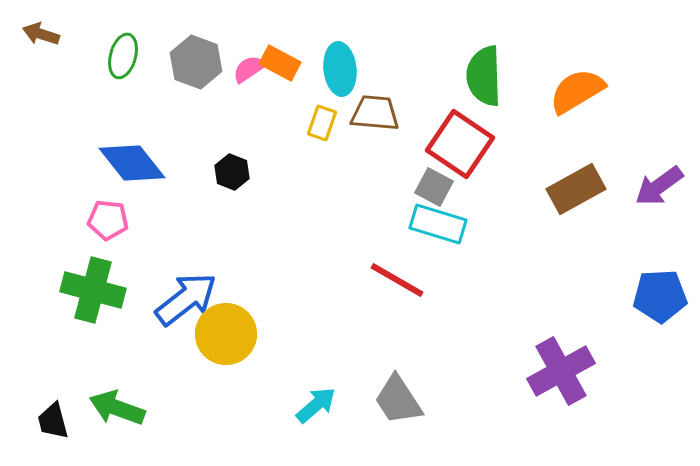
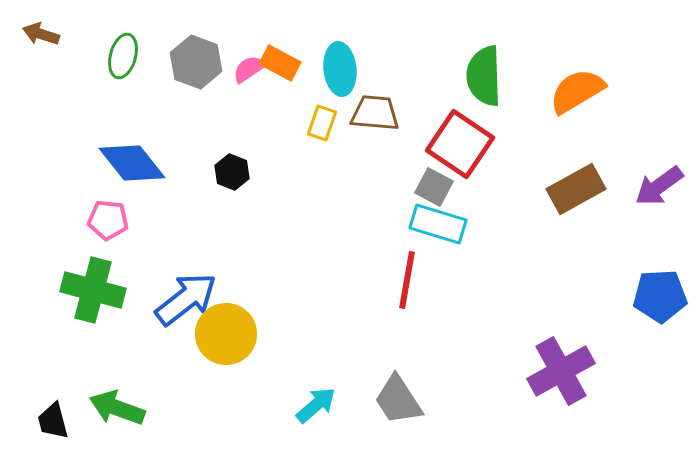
red line: moved 10 px right; rotated 70 degrees clockwise
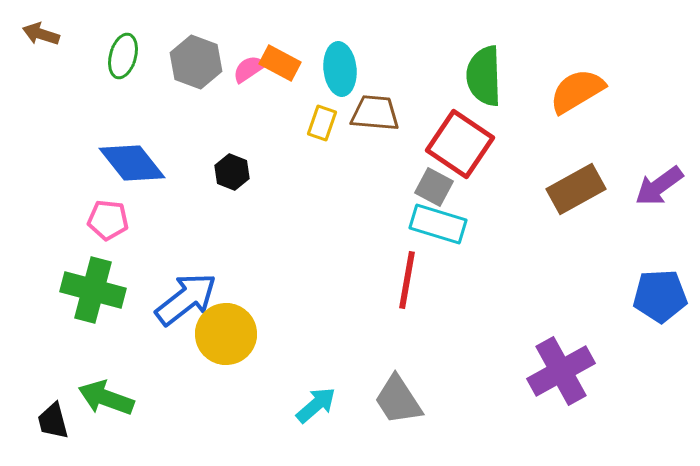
green arrow: moved 11 px left, 10 px up
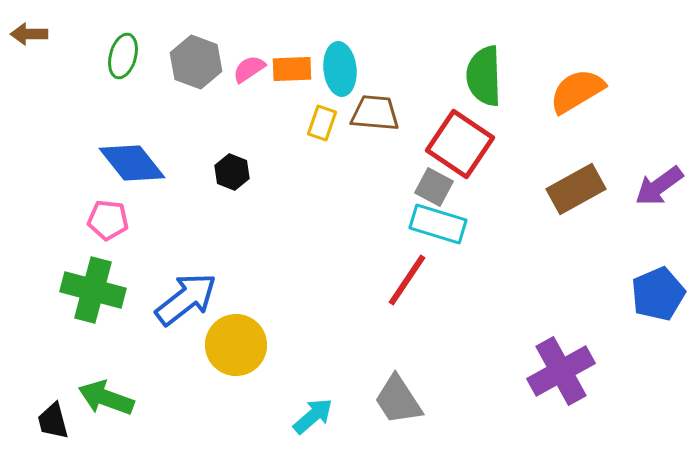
brown arrow: moved 12 px left; rotated 18 degrees counterclockwise
orange rectangle: moved 12 px right, 6 px down; rotated 30 degrees counterclockwise
red line: rotated 24 degrees clockwise
blue pentagon: moved 2 px left, 2 px up; rotated 20 degrees counterclockwise
yellow circle: moved 10 px right, 11 px down
cyan arrow: moved 3 px left, 11 px down
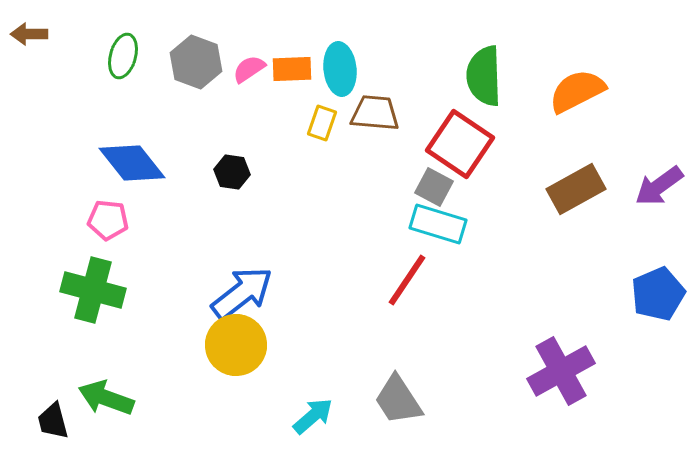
orange semicircle: rotated 4 degrees clockwise
black hexagon: rotated 12 degrees counterclockwise
blue arrow: moved 56 px right, 6 px up
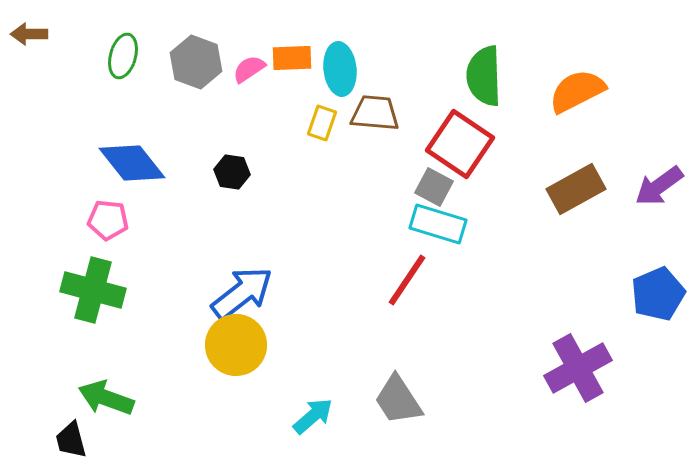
orange rectangle: moved 11 px up
purple cross: moved 17 px right, 3 px up
black trapezoid: moved 18 px right, 19 px down
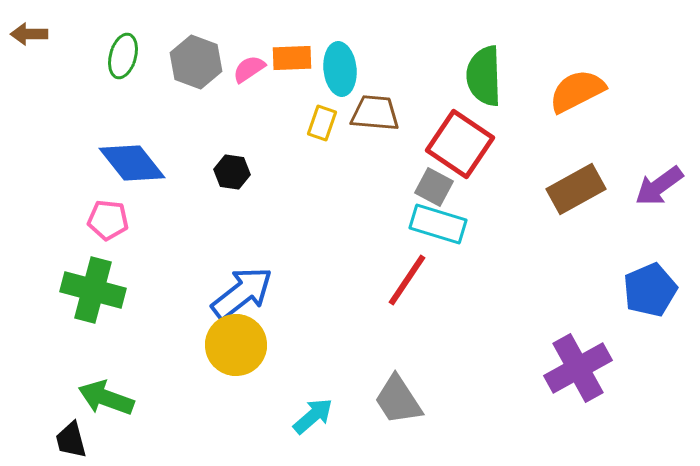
blue pentagon: moved 8 px left, 4 px up
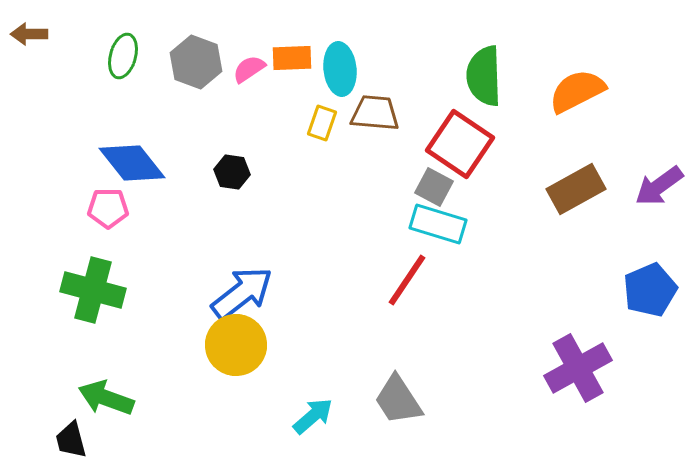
pink pentagon: moved 12 px up; rotated 6 degrees counterclockwise
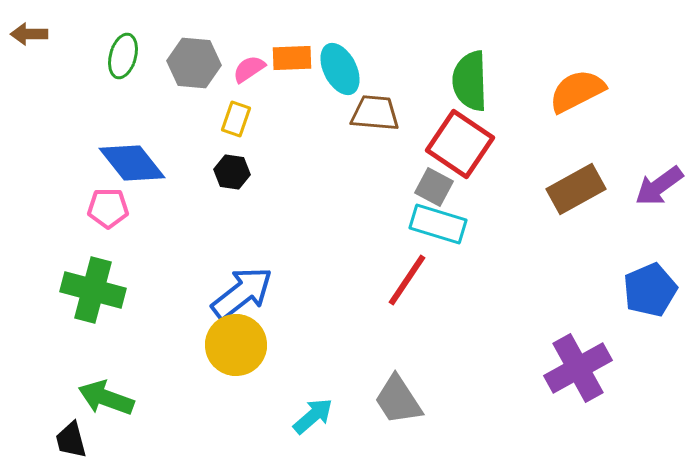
gray hexagon: moved 2 px left, 1 px down; rotated 15 degrees counterclockwise
cyan ellipse: rotated 21 degrees counterclockwise
green semicircle: moved 14 px left, 5 px down
yellow rectangle: moved 86 px left, 4 px up
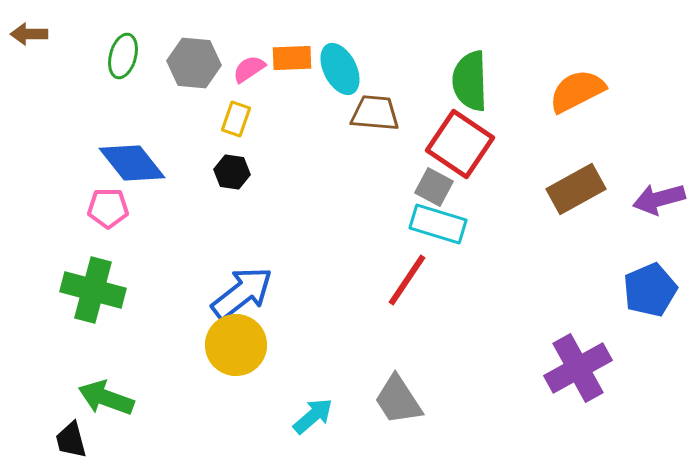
purple arrow: moved 13 px down; rotated 21 degrees clockwise
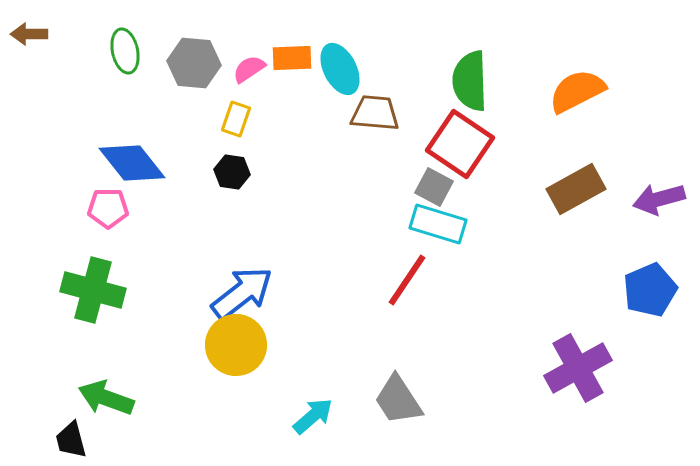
green ellipse: moved 2 px right, 5 px up; rotated 27 degrees counterclockwise
